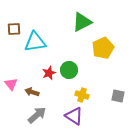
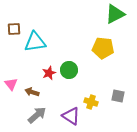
green triangle: moved 33 px right, 8 px up
yellow pentagon: rotated 30 degrees clockwise
yellow cross: moved 9 px right, 7 px down
purple triangle: moved 3 px left
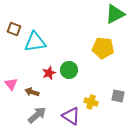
brown square: rotated 24 degrees clockwise
